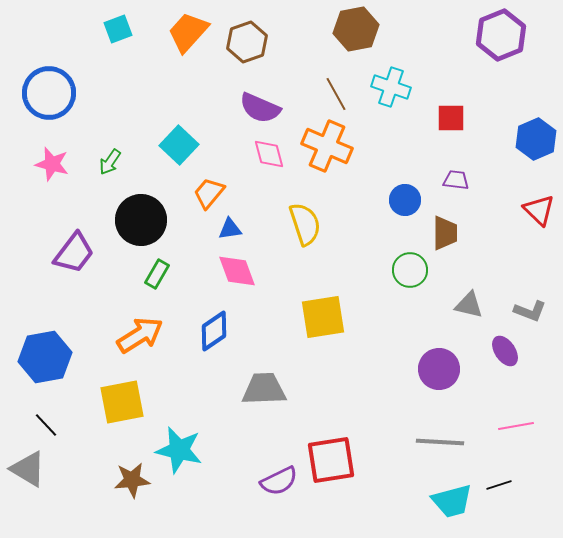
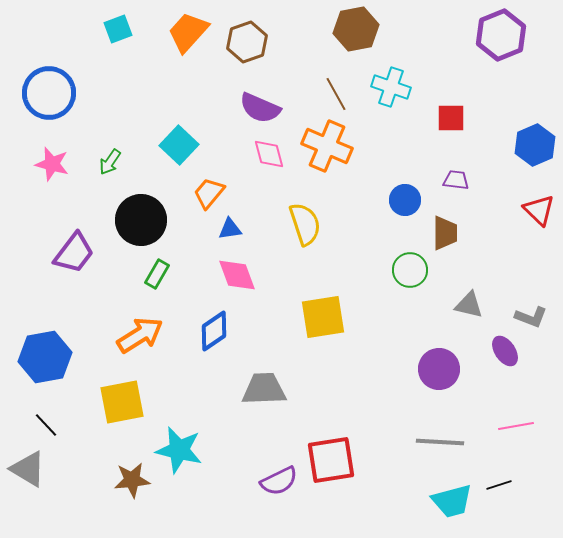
blue hexagon at (536, 139): moved 1 px left, 6 px down
pink diamond at (237, 271): moved 4 px down
gray L-shape at (530, 311): moved 1 px right, 6 px down
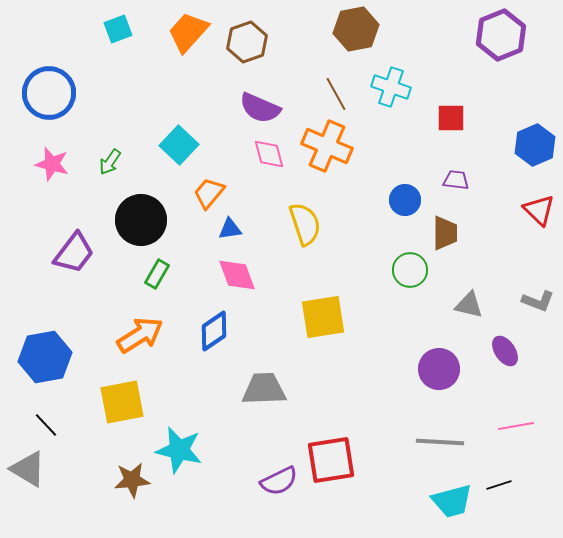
gray L-shape at (531, 317): moved 7 px right, 16 px up
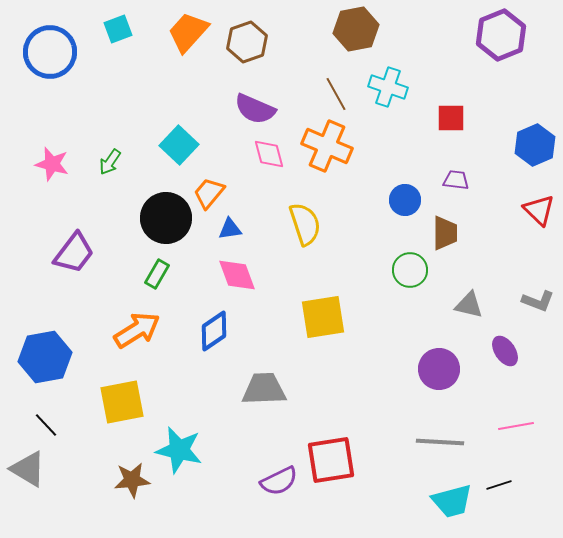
cyan cross at (391, 87): moved 3 px left
blue circle at (49, 93): moved 1 px right, 41 px up
purple semicircle at (260, 108): moved 5 px left, 1 px down
black circle at (141, 220): moved 25 px right, 2 px up
orange arrow at (140, 335): moved 3 px left, 5 px up
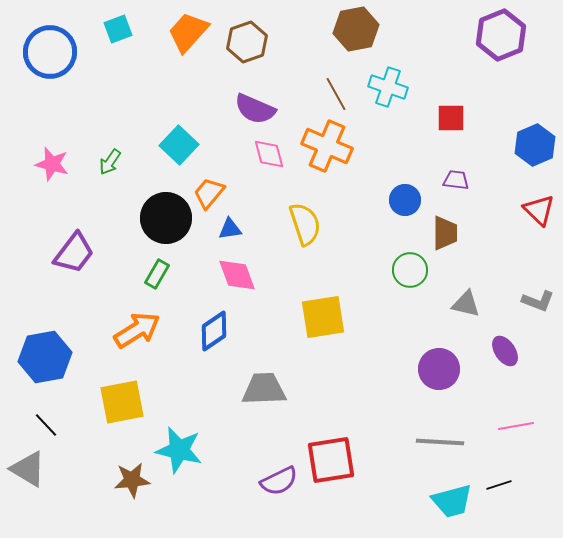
gray triangle at (469, 305): moved 3 px left, 1 px up
